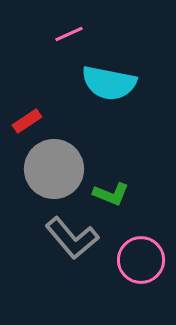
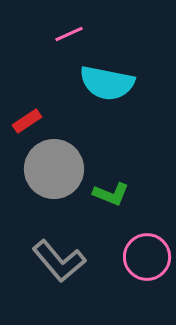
cyan semicircle: moved 2 px left
gray L-shape: moved 13 px left, 23 px down
pink circle: moved 6 px right, 3 px up
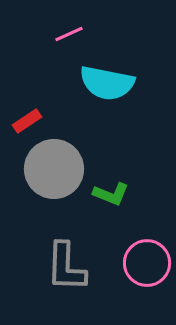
pink circle: moved 6 px down
gray L-shape: moved 7 px right, 6 px down; rotated 42 degrees clockwise
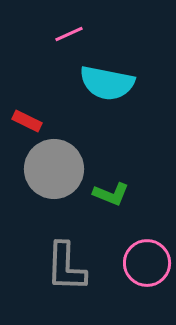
red rectangle: rotated 60 degrees clockwise
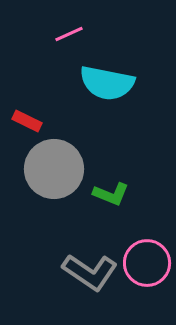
gray L-shape: moved 24 px right, 5 px down; rotated 58 degrees counterclockwise
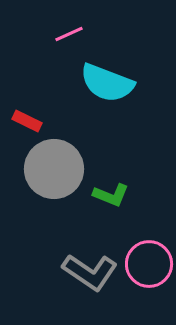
cyan semicircle: rotated 10 degrees clockwise
green L-shape: moved 1 px down
pink circle: moved 2 px right, 1 px down
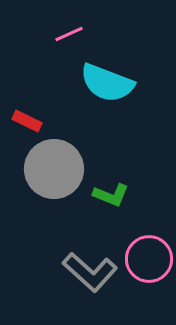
pink circle: moved 5 px up
gray L-shape: rotated 8 degrees clockwise
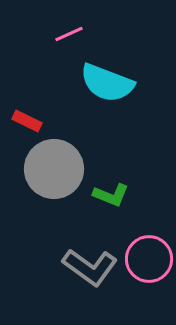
gray L-shape: moved 5 px up; rotated 6 degrees counterclockwise
